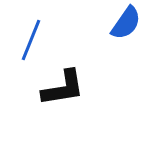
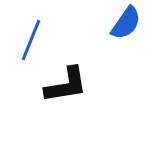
black L-shape: moved 3 px right, 3 px up
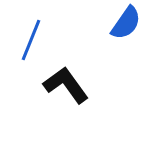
black L-shape: rotated 117 degrees counterclockwise
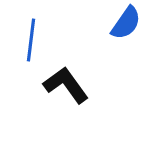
blue line: rotated 15 degrees counterclockwise
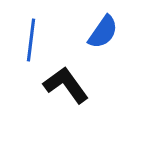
blue semicircle: moved 23 px left, 9 px down
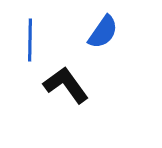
blue line: moved 1 px left; rotated 6 degrees counterclockwise
